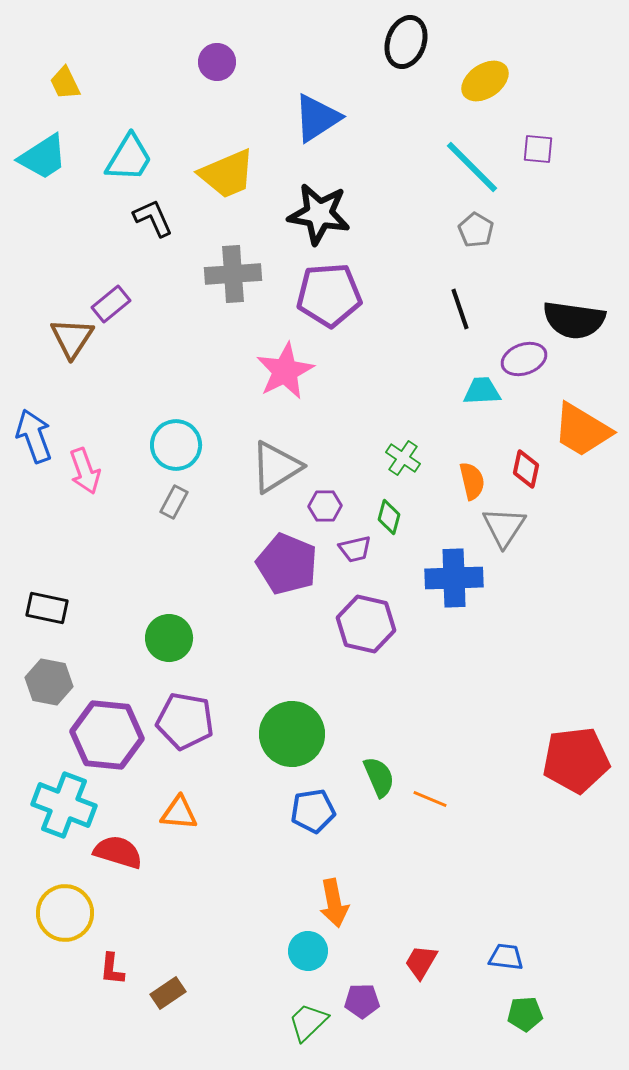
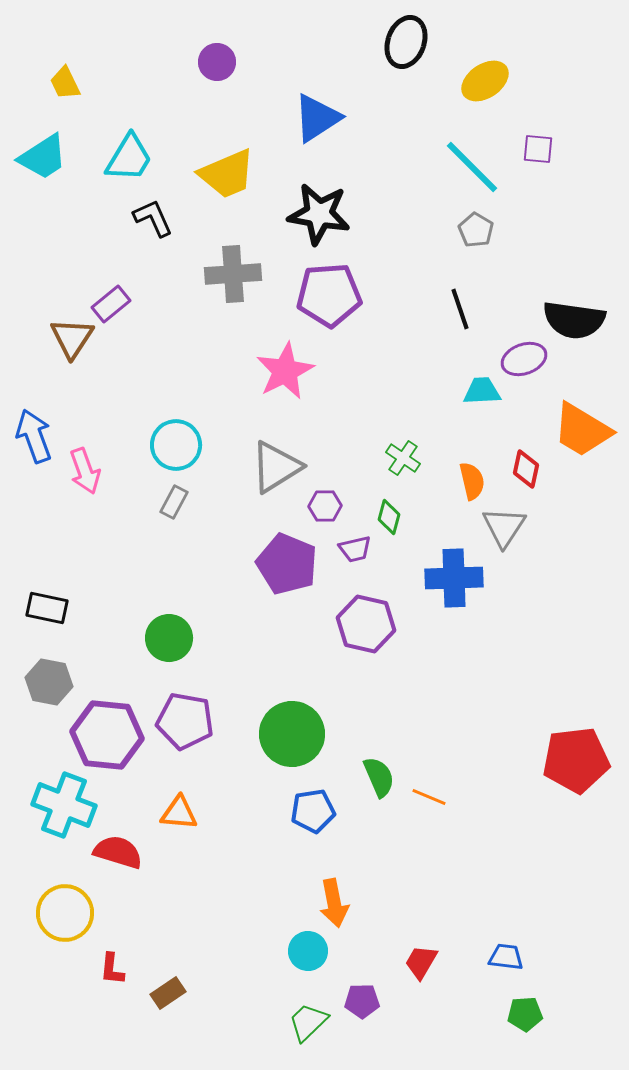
orange line at (430, 799): moved 1 px left, 2 px up
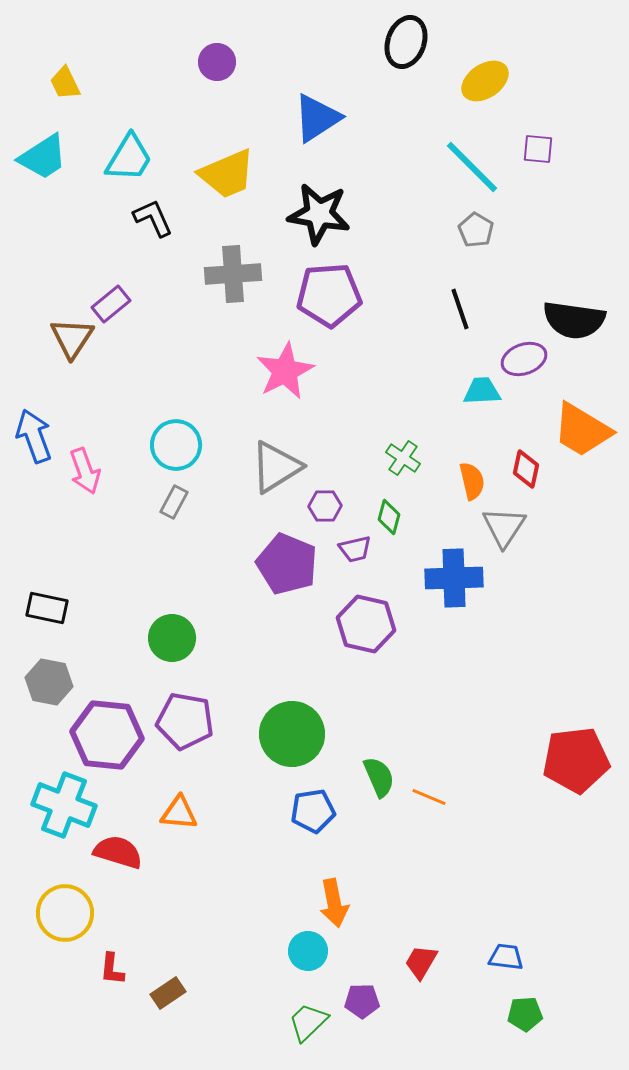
green circle at (169, 638): moved 3 px right
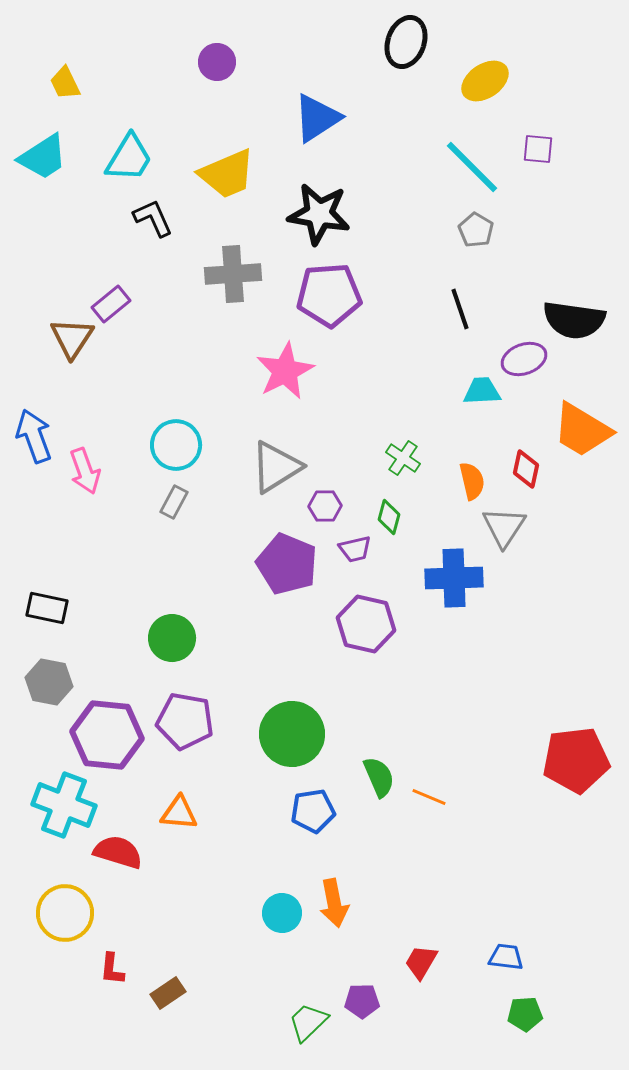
cyan circle at (308, 951): moved 26 px left, 38 px up
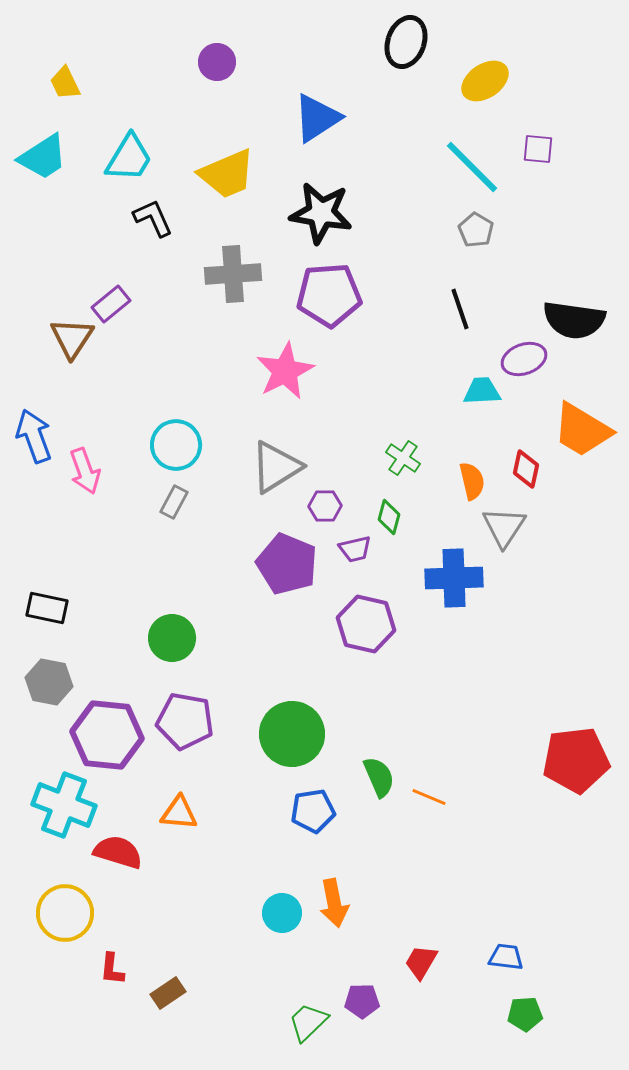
black star at (319, 214): moved 2 px right, 1 px up
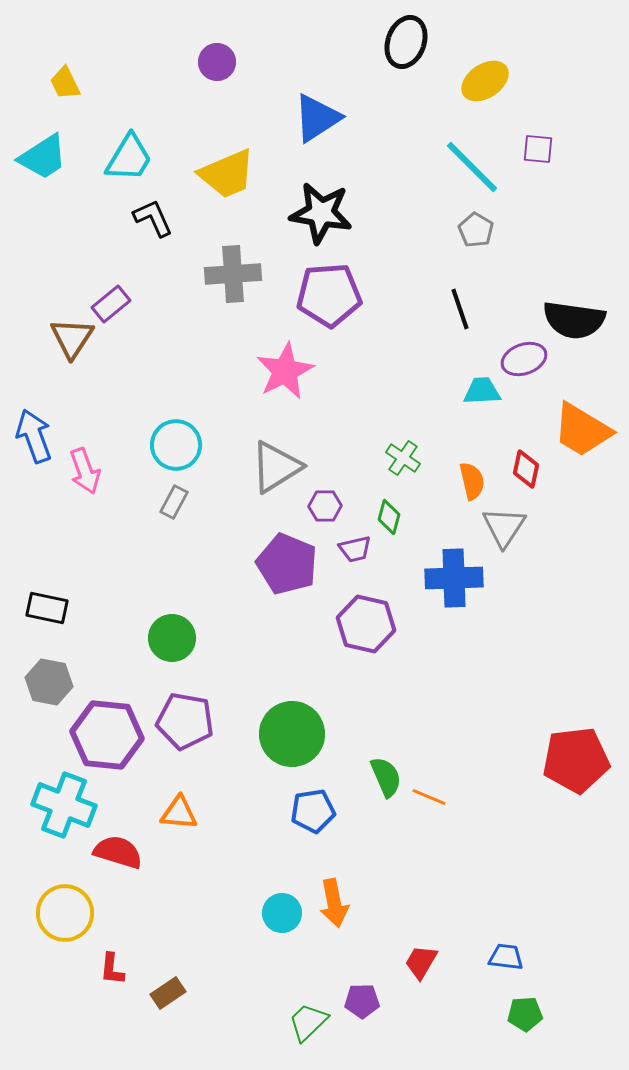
green semicircle at (379, 777): moved 7 px right
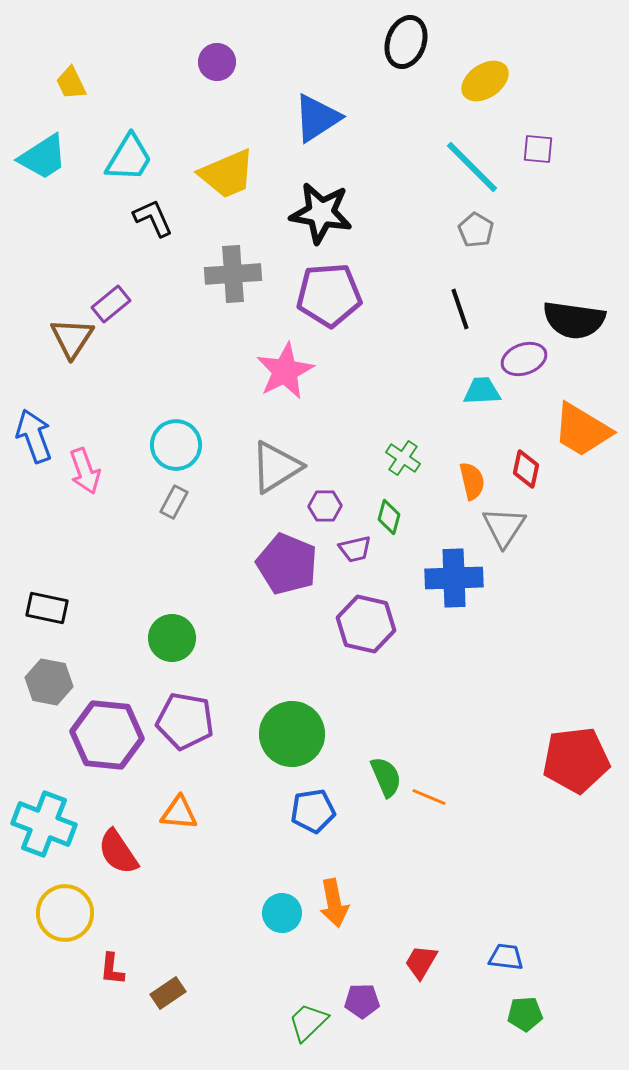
yellow trapezoid at (65, 83): moved 6 px right
cyan cross at (64, 805): moved 20 px left, 19 px down
red semicircle at (118, 852): rotated 141 degrees counterclockwise
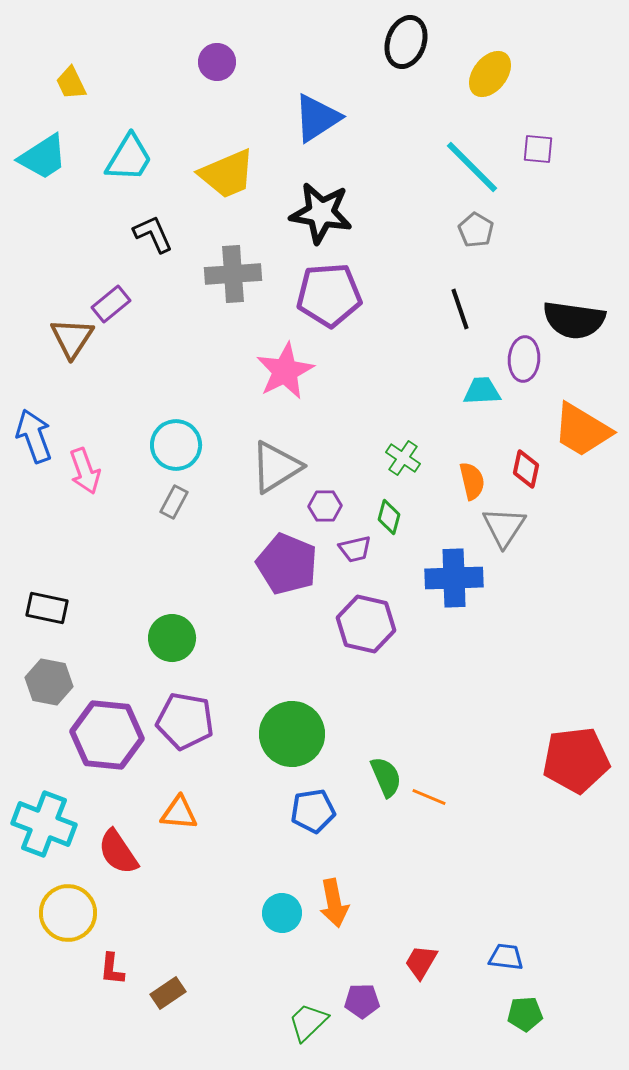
yellow ellipse at (485, 81): moved 5 px right, 7 px up; rotated 18 degrees counterclockwise
black L-shape at (153, 218): moved 16 px down
purple ellipse at (524, 359): rotated 66 degrees counterclockwise
yellow circle at (65, 913): moved 3 px right
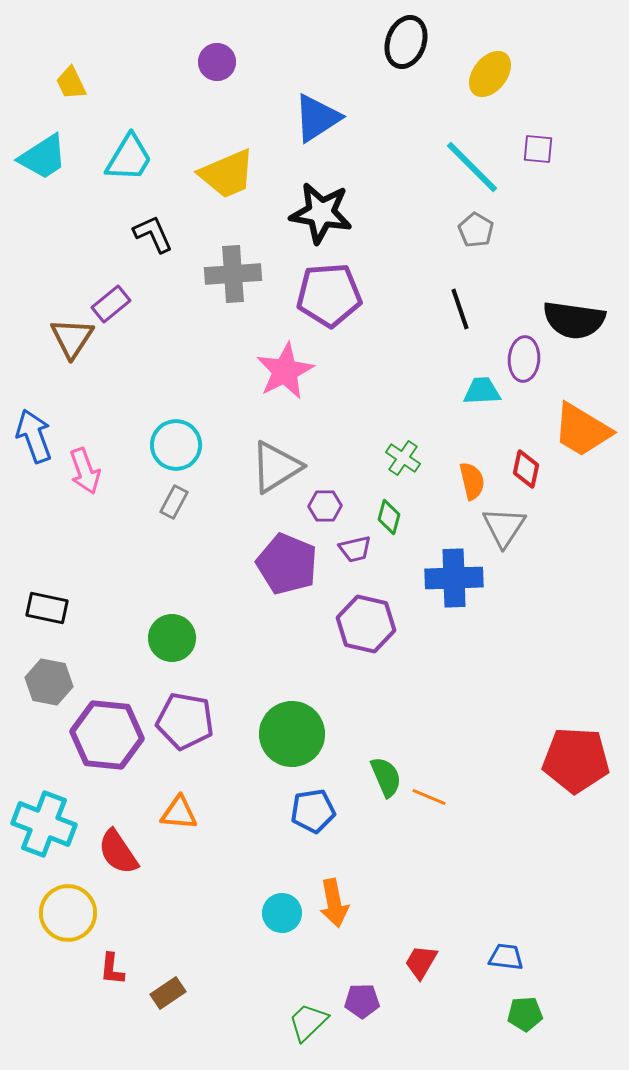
red pentagon at (576, 760): rotated 10 degrees clockwise
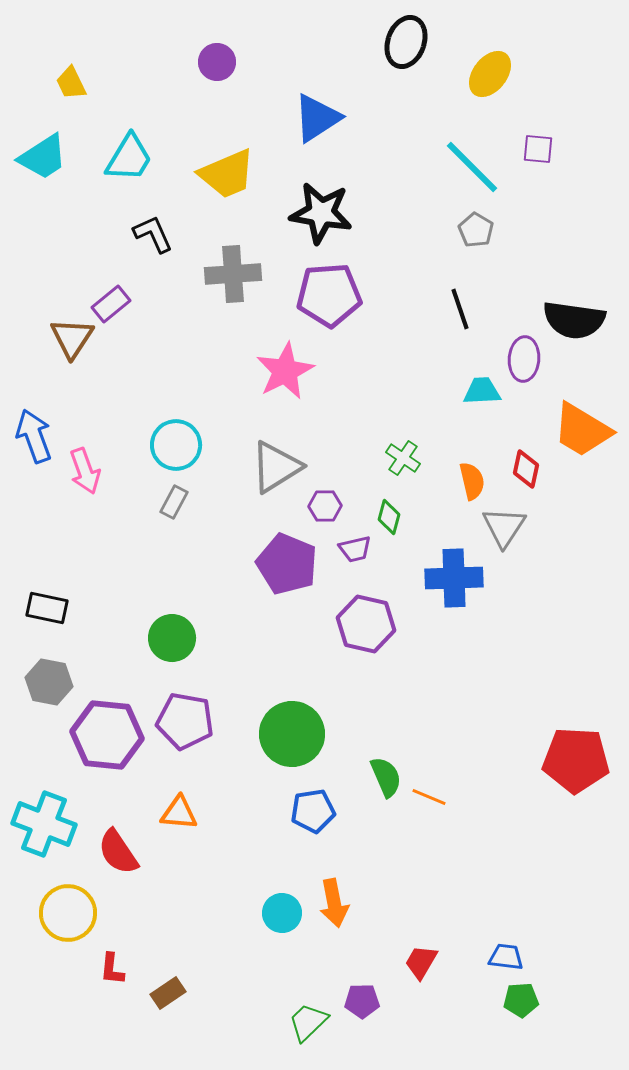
green pentagon at (525, 1014): moved 4 px left, 14 px up
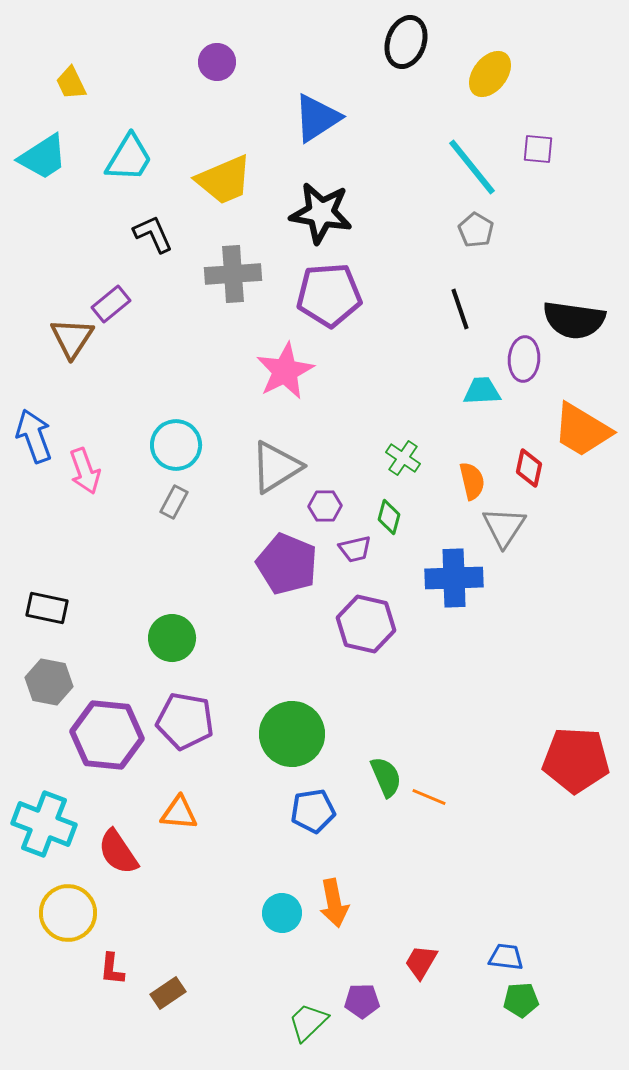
cyan line at (472, 167): rotated 6 degrees clockwise
yellow trapezoid at (227, 174): moved 3 px left, 6 px down
red diamond at (526, 469): moved 3 px right, 1 px up
